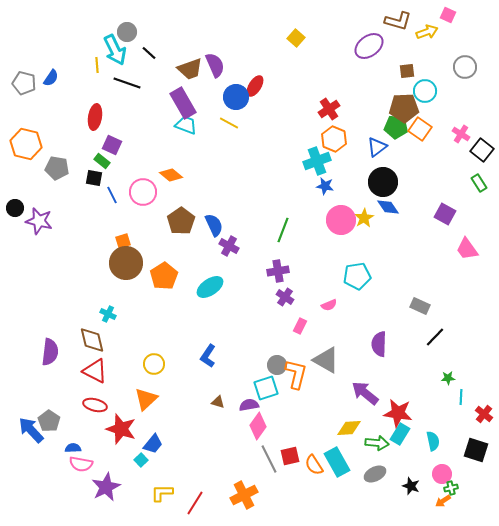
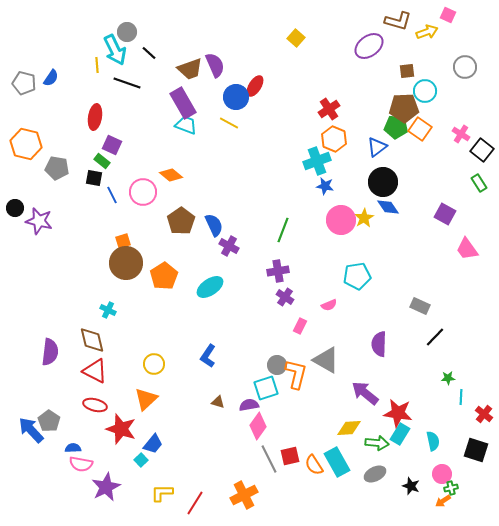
cyan cross at (108, 314): moved 4 px up
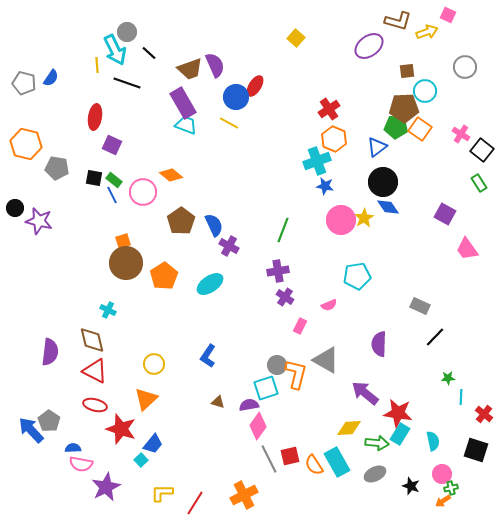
green rectangle at (102, 161): moved 12 px right, 19 px down
cyan ellipse at (210, 287): moved 3 px up
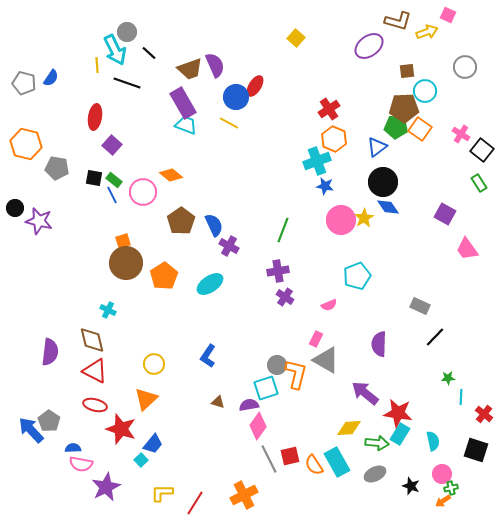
purple square at (112, 145): rotated 18 degrees clockwise
cyan pentagon at (357, 276): rotated 12 degrees counterclockwise
pink rectangle at (300, 326): moved 16 px right, 13 px down
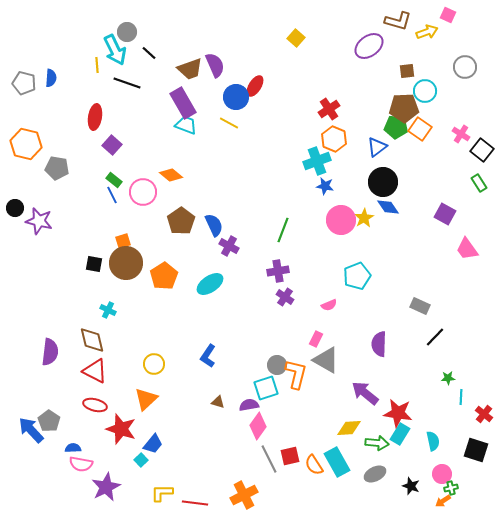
blue semicircle at (51, 78): rotated 30 degrees counterclockwise
black square at (94, 178): moved 86 px down
red line at (195, 503): rotated 65 degrees clockwise
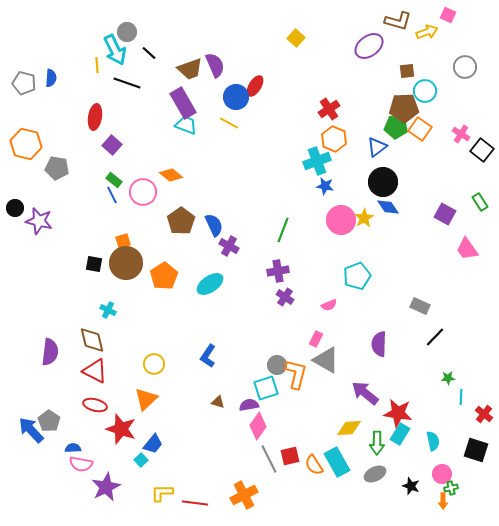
green rectangle at (479, 183): moved 1 px right, 19 px down
green arrow at (377, 443): rotated 85 degrees clockwise
orange arrow at (443, 501): rotated 56 degrees counterclockwise
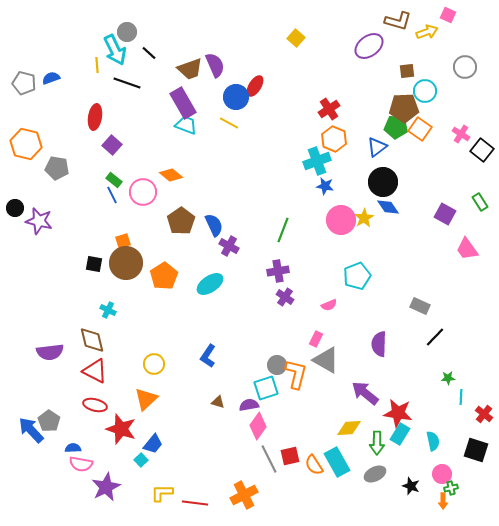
blue semicircle at (51, 78): rotated 114 degrees counterclockwise
purple semicircle at (50, 352): rotated 76 degrees clockwise
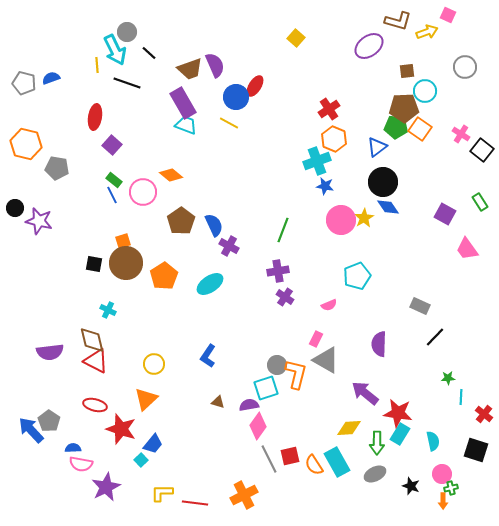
red triangle at (95, 371): moved 1 px right, 10 px up
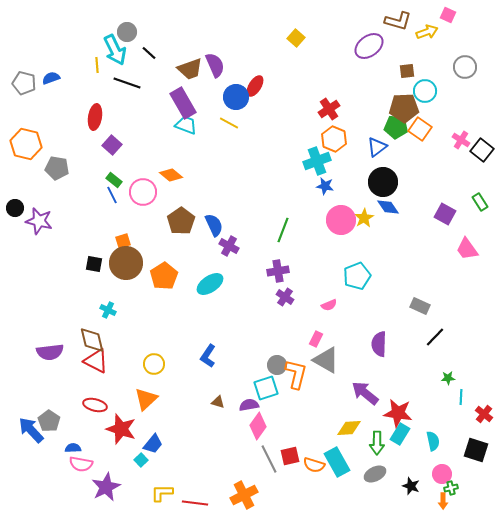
pink cross at (461, 134): moved 6 px down
orange semicircle at (314, 465): rotated 40 degrees counterclockwise
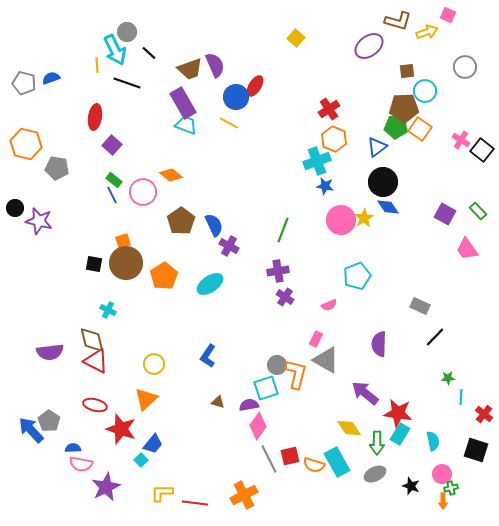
green rectangle at (480, 202): moved 2 px left, 9 px down; rotated 12 degrees counterclockwise
yellow diamond at (349, 428): rotated 60 degrees clockwise
